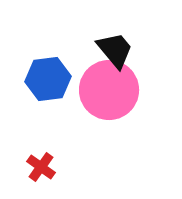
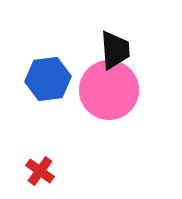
black trapezoid: rotated 36 degrees clockwise
red cross: moved 1 px left, 4 px down
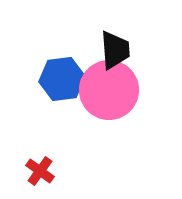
blue hexagon: moved 14 px right
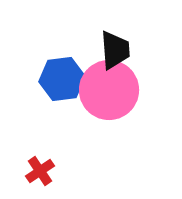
red cross: rotated 20 degrees clockwise
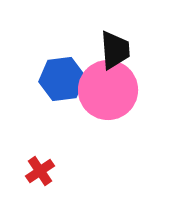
pink circle: moved 1 px left
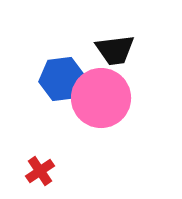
black trapezoid: rotated 87 degrees clockwise
pink circle: moved 7 px left, 8 px down
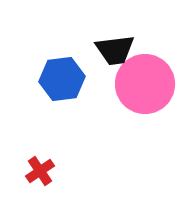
pink circle: moved 44 px right, 14 px up
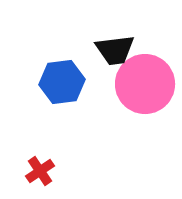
blue hexagon: moved 3 px down
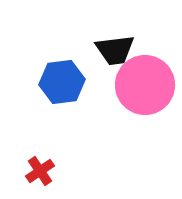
pink circle: moved 1 px down
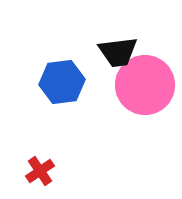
black trapezoid: moved 3 px right, 2 px down
